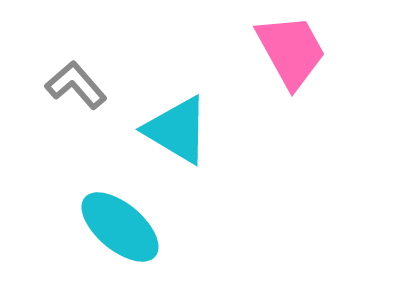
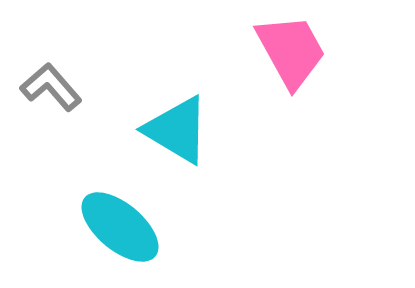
gray L-shape: moved 25 px left, 2 px down
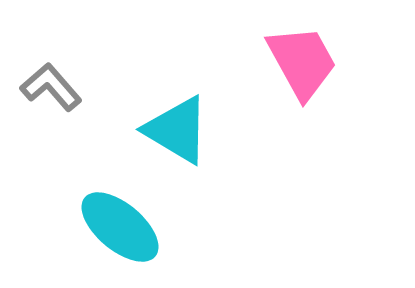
pink trapezoid: moved 11 px right, 11 px down
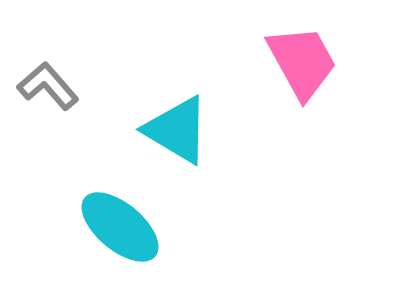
gray L-shape: moved 3 px left, 1 px up
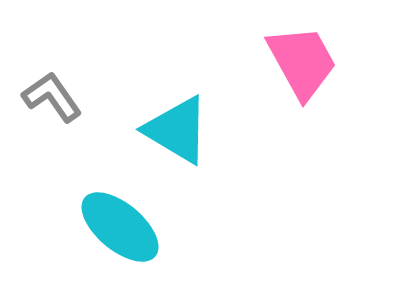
gray L-shape: moved 4 px right, 11 px down; rotated 6 degrees clockwise
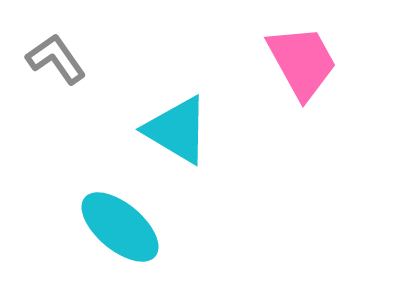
gray L-shape: moved 4 px right, 38 px up
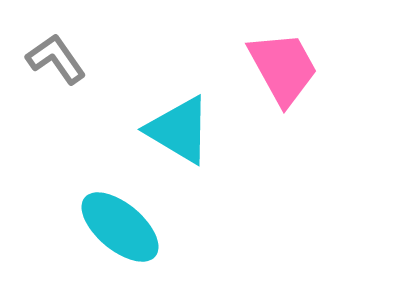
pink trapezoid: moved 19 px left, 6 px down
cyan triangle: moved 2 px right
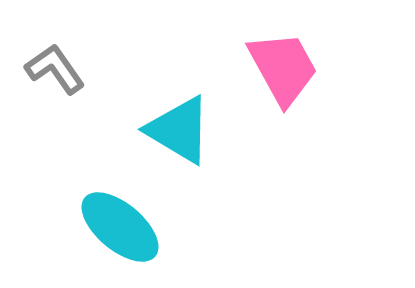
gray L-shape: moved 1 px left, 10 px down
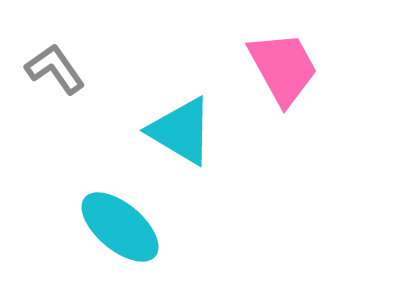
cyan triangle: moved 2 px right, 1 px down
